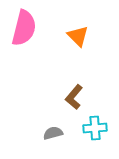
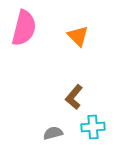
cyan cross: moved 2 px left, 1 px up
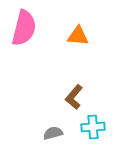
orange triangle: rotated 40 degrees counterclockwise
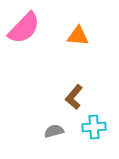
pink semicircle: rotated 30 degrees clockwise
cyan cross: moved 1 px right
gray semicircle: moved 1 px right, 2 px up
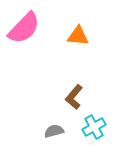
cyan cross: rotated 25 degrees counterclockwise
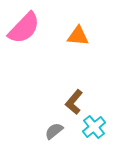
brown L-shape: moved 5 px down
cyan cross: rotated 10 degrees counterclockwise
gray semicircle: rotated 24 degrees counterclockwise
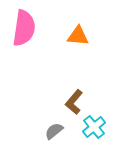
pink semicircle: rotated 36 degrees counterclockwise
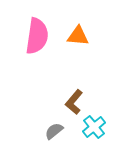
pink semicircle: moved 13 px right, 8 px down
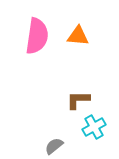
brown L-shape: moved 4 px right, 2 px up; rotated 50 degrees clockwise
cyan cross: rotated 10 degrees clockwise
gray semicircle: moved 15 px down
